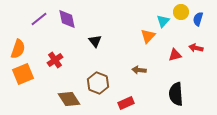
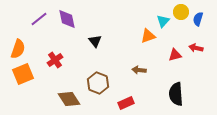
orange triangle: rotated 28 degrees clockwise
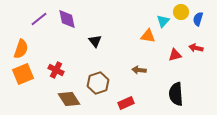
orange triangle: rotated 28 degrees clockwise
orange semicircle: moved 3 px right
red cross: moved 1 px right, 10 px down; rotated 28 degrees counterclockwise
brown hexagon: rotated 20 degrees clockwise
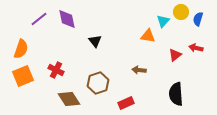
red triangle: rotated 24 degrees counterclockwise
orange square: moved 2 px down
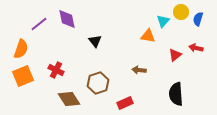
purple line: moved 5 px down
red rectangle: moved 1 px left
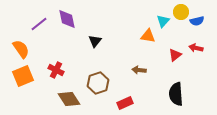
blue semicircle: moved 1 px left, 2 px down; rotated 120 degrees counterclockwise
black triangle: rotated 16 degrees clockwise
orange semicircle: rotated 54 degrees counterclockwise
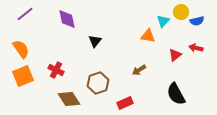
purple line: moved 14 px left, 10 px up
brown arrow: rotated 40 degrees counterclockwise
black semicircle: rotated 25 degrees counterclockwise
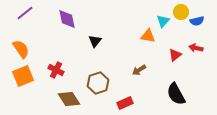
purple line: moved 1 px up
